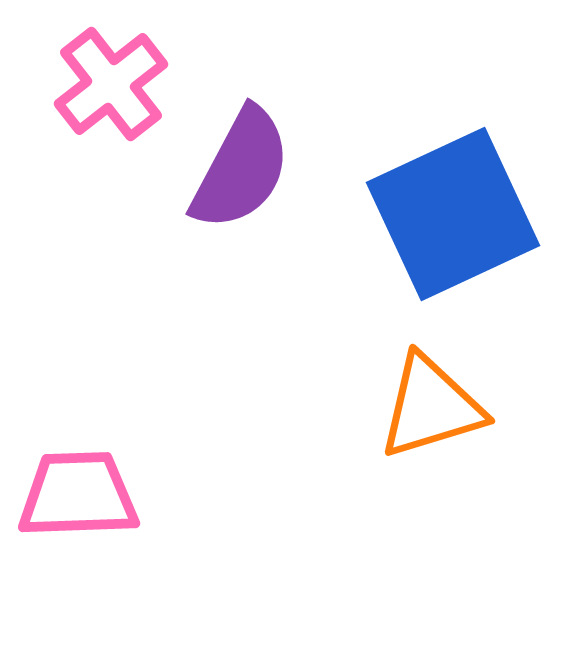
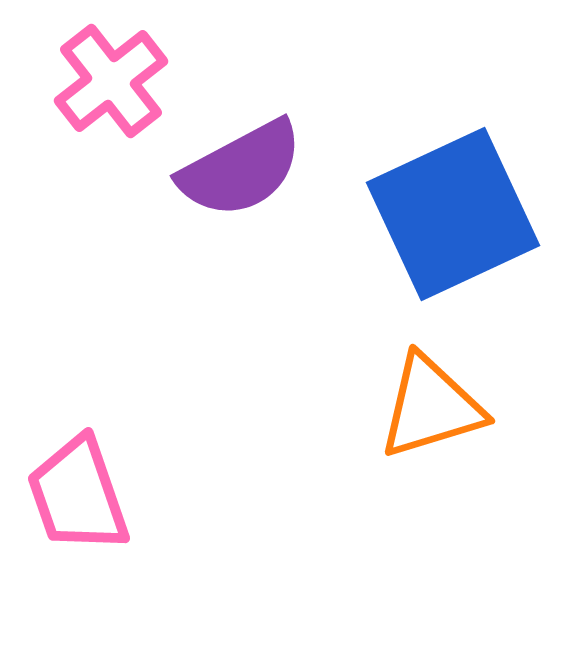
pink cross: moved 3 px up
purple semicircle: rotated 34 degrees clockwise
pink trapezoid: rotated 107 degrees counterclockwise
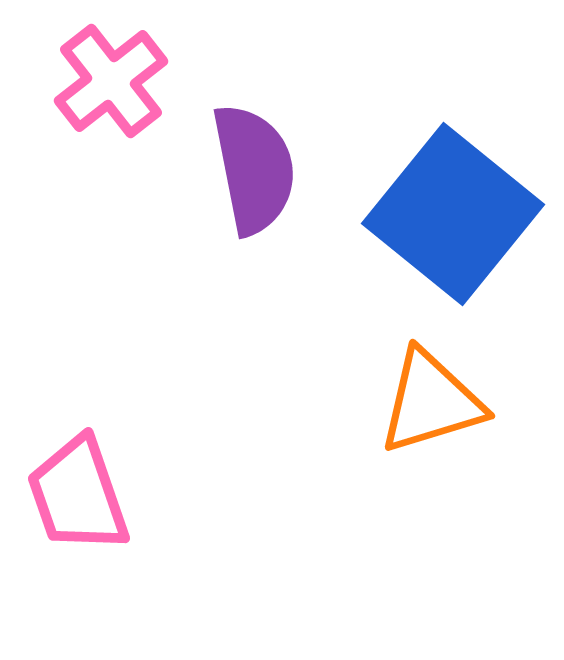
purple semicircle: moved 13 px right; rotated 73 degrees counterclockwise
blue square: rotated 26 degrees counterclockwise
orange triangle: moved 5 px up
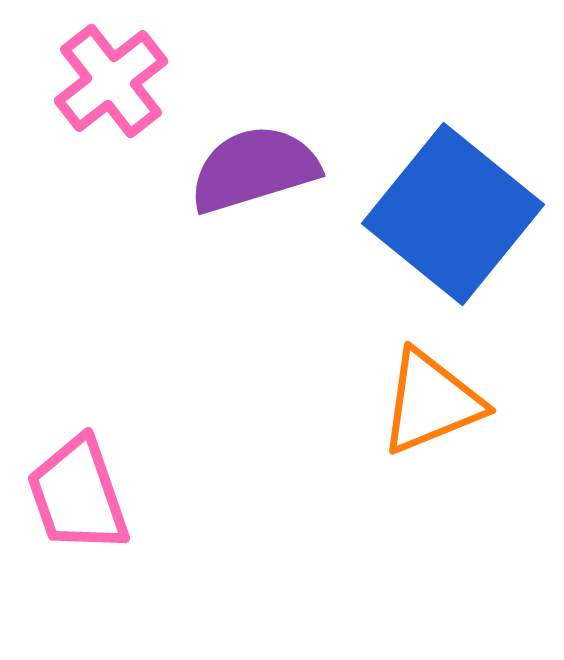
purple semicircle: rotated 96 degrees counterclockwise
orange triangle: rotated 5 degrees counterclockwise
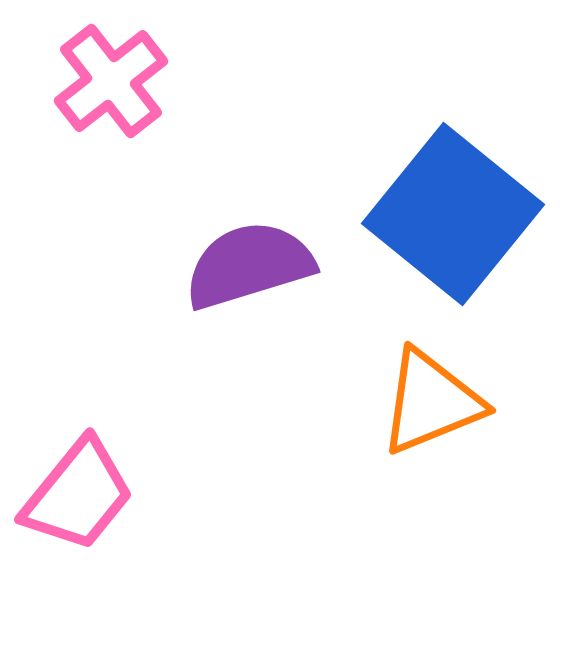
purple semicircle: moved 5 px left, 96 px down
pink trapezoid: rotated 122 degrees counterclockwise
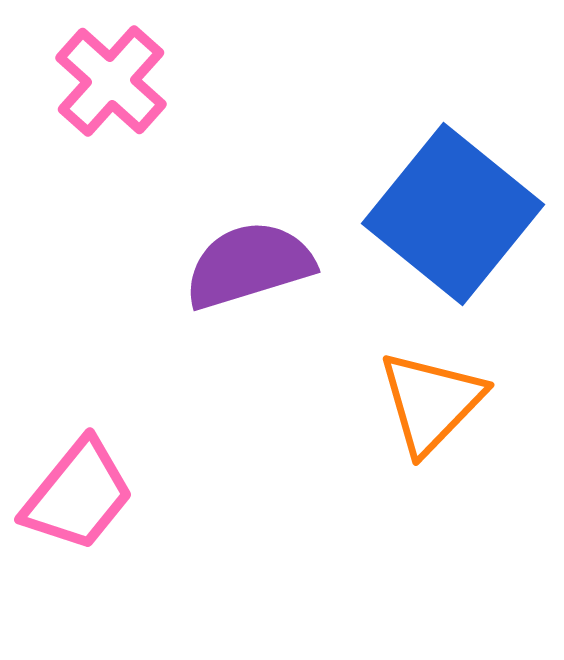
pink cross: rotated 10 degrees counterclockwise
orange triangle: rotated 24 degrees counterclockwise
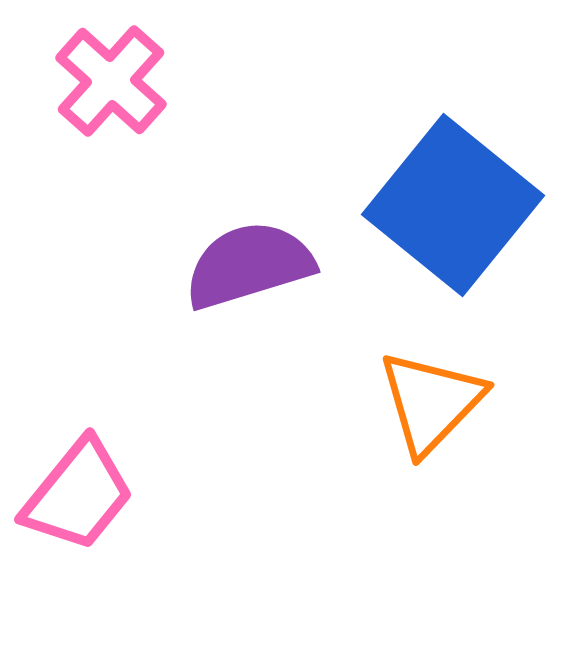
blue square: moved 9 px up
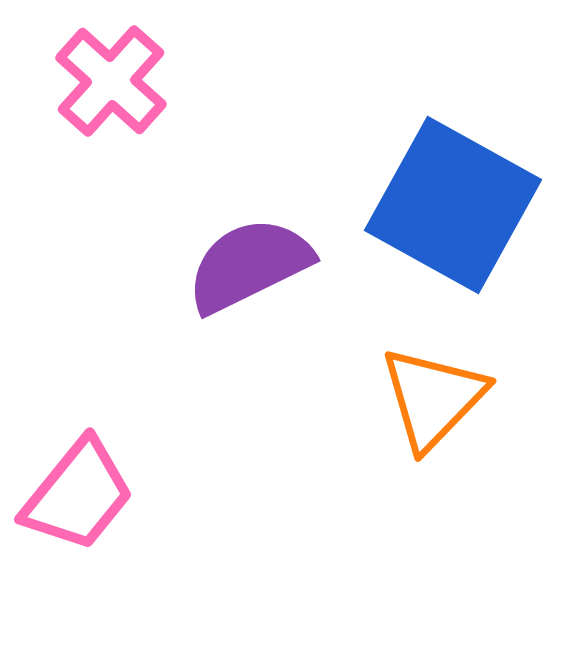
blue square: rotated 10 degrees counterclockwise
purple semicircle: rotated 9 degrees counterclockwise
orange triangle: moved 2 px right, 4 px up
